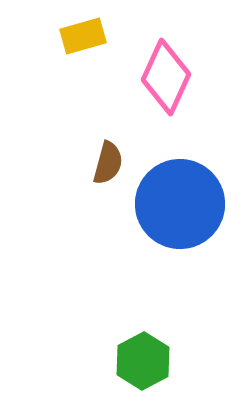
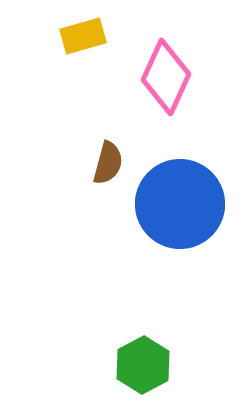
green hexagon: moved 4 px down
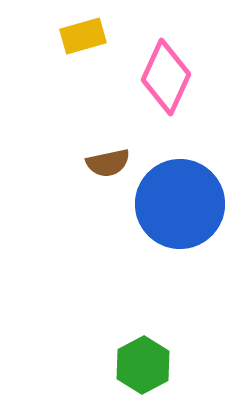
brown semicircle: rotated 63 degrees clockwise
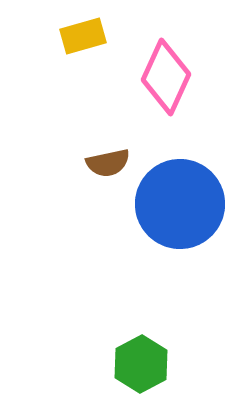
green hexagon: moved 2 px left, 1 px up
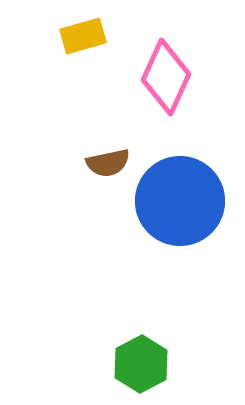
blue circle: moved 3 px up
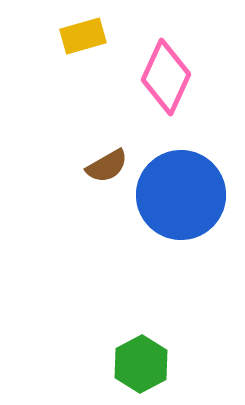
brown semicircle: moved 1 px left, 3 px down; rotated 18 degrees counterclockwise
blue circle: moved 1 px right, 6 px up
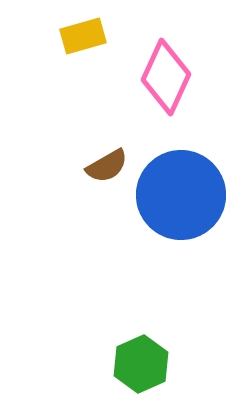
green hexagon: rotated 4 degrees clockwise
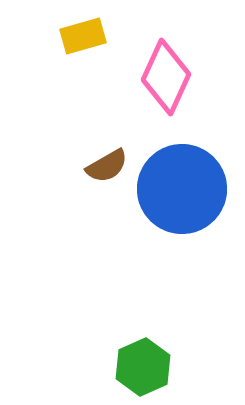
blue circle: moved 1 px right, 6 px up
green hexagon: moved 2 px right, 3 px down
